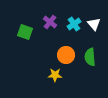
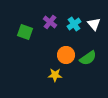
green semicircle: moved 2 px left, 1 px down; rotated 120 degrees counterclockwise
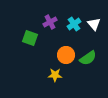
purple cross: rotated 24 degrees clockwise
green square: moved 5 px right, 6 px down
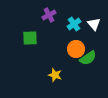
purple cross: moved 1 px left, 7 px up
green square: rotated 21 degrees counterclockwise
orange circle: moved 10 px right, 6 px up
yellow star: rotated 16 degrees clockwise
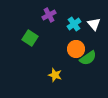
green square: rotated 35 degrees clockwise
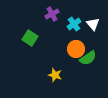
purple cross: moved 3 px right, 1 px up
white triangle: moved 1 px left
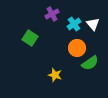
orange circle: moved 1 px right, 1 px up
green semicircle: moved 2 px right, 5 px down
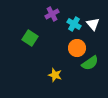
cyan cross: rotated 24 degrees counterclockwise
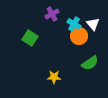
orange circle: moved 2 px right, 12 px up
yellow star: moved 1 px left, 2 px down; rotated 16 degrees counterclockwise
